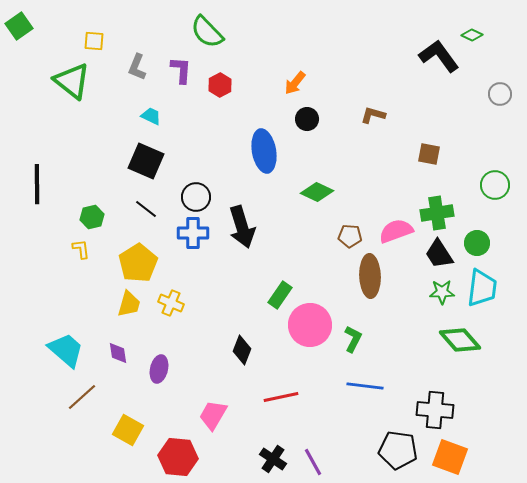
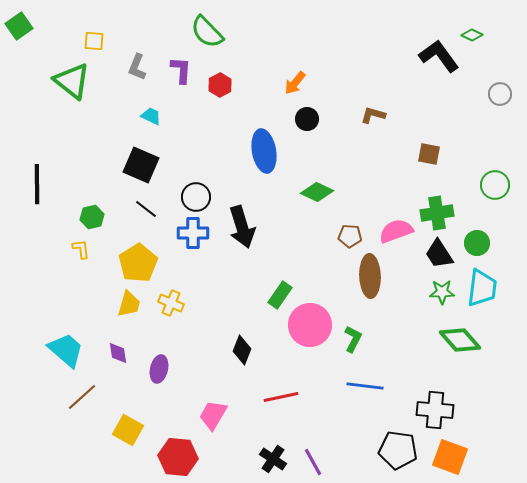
black square at (146, 161): moved 5 px left, 4 px down
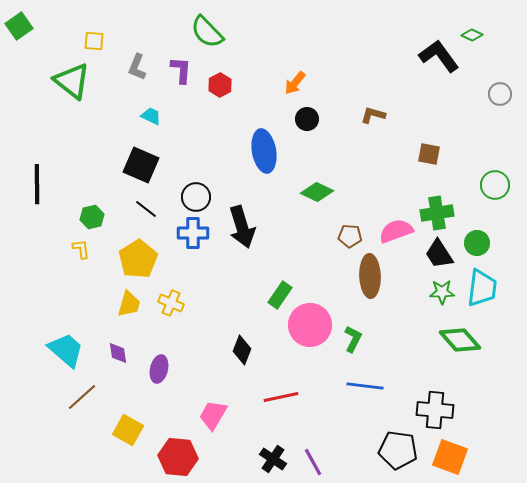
yellow pentagon at (138, 263): moved 4 px up
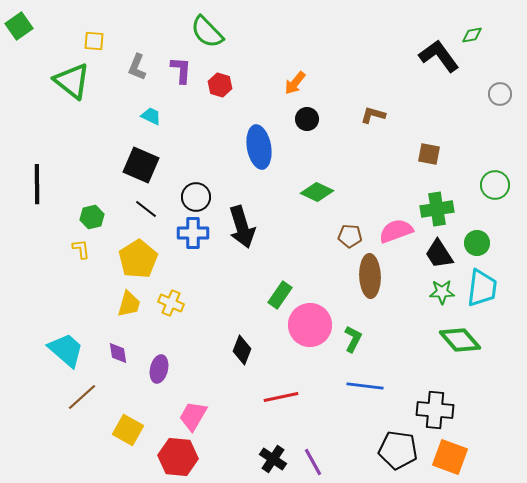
green diamond at (472, 35): rotated 35 degrees counterclockwise
red hexagon at (220, 85): rotated 15 degrees counterclockwise
blue ellipse at (264, 151): moved 5 px left, 4 px up
green cross at (437, 213): moved 4 px up
pink trapezoid at (213, 415): moved 20 px left, 1 px down
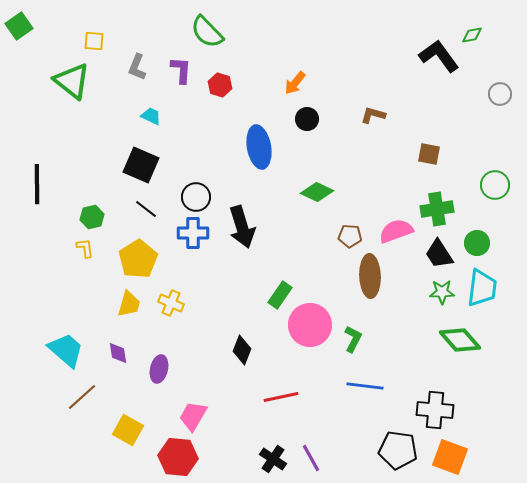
yellow L-shape at (81, 249): moved 4 px right, 1 px up
purple line at (313, 462): moved 2 px left, 4 px up
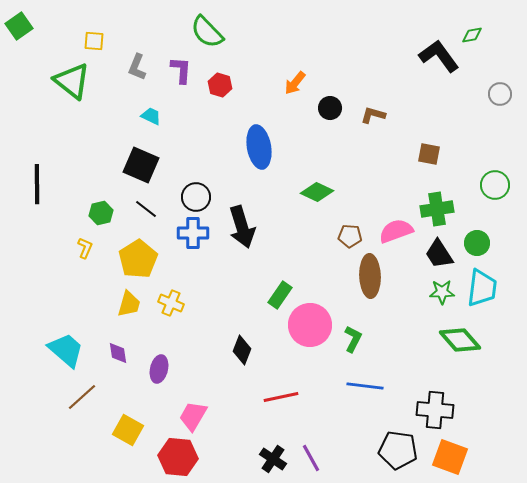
black circle at (307, 119): moved 23 px right, 11 px up
green hexagon at (92, 217): moved 9 px right, 4 px up
yellow L-shape at (85, 248): rotated 30 degrees clockwise
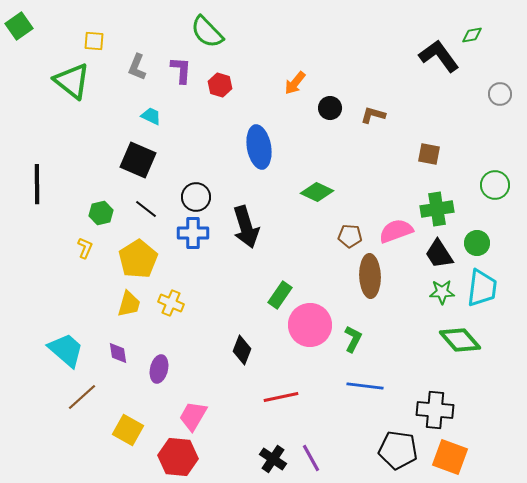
black square at (141, 165): moved 3 px left, 5 px up
black arrow at (242, 227): moved 4 px right
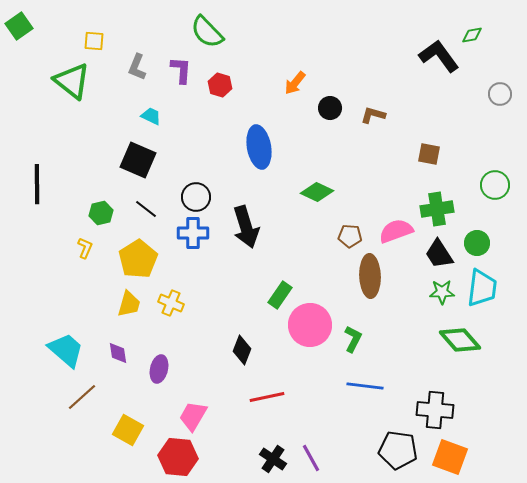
red line at (281, 397): moved 14 px left
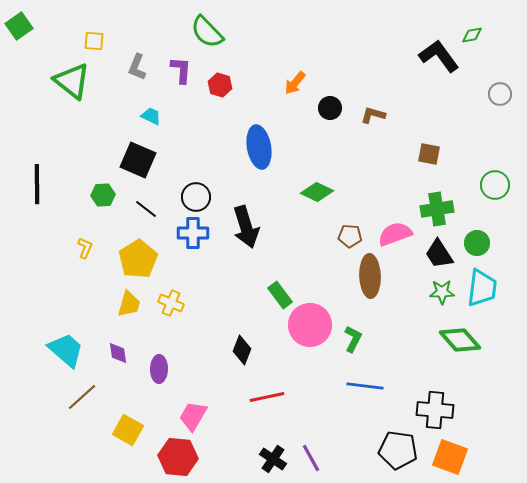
green hexagon at (101, 213): moved 2 px right, 18 px up; rotated 10 degrees clockwise
pink semicircle at (396, 231): moved 1 px left, 3 px down
green rectangle at (280, 295): rotated 72 degrees counterclockwise
purple ellipse at (159, 369): rotated 12 degrees counterclockwise
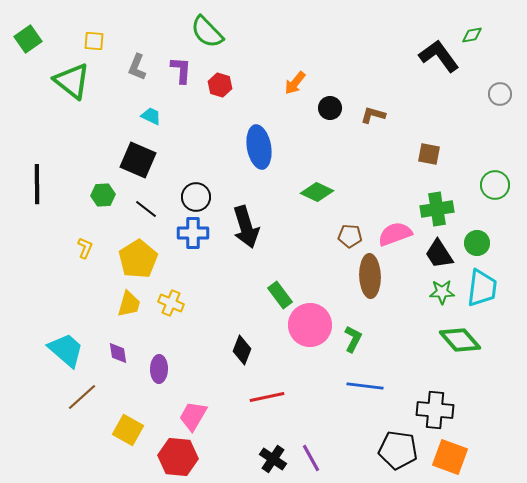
green square at (19, 26): moved 9 px right, 13 px down
